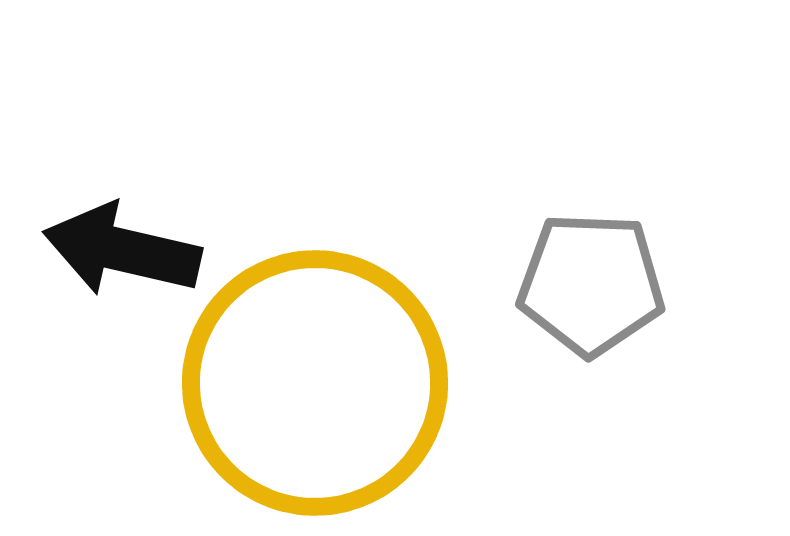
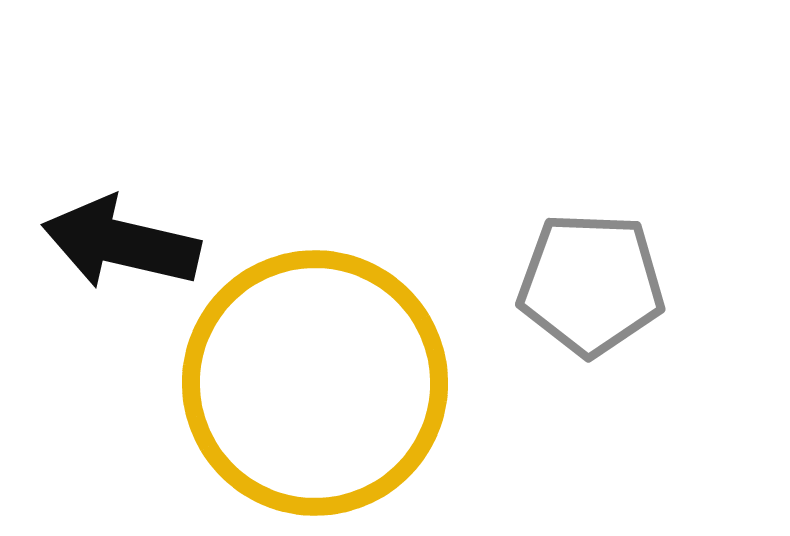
black arrow: moved 1 px left, 7 px up
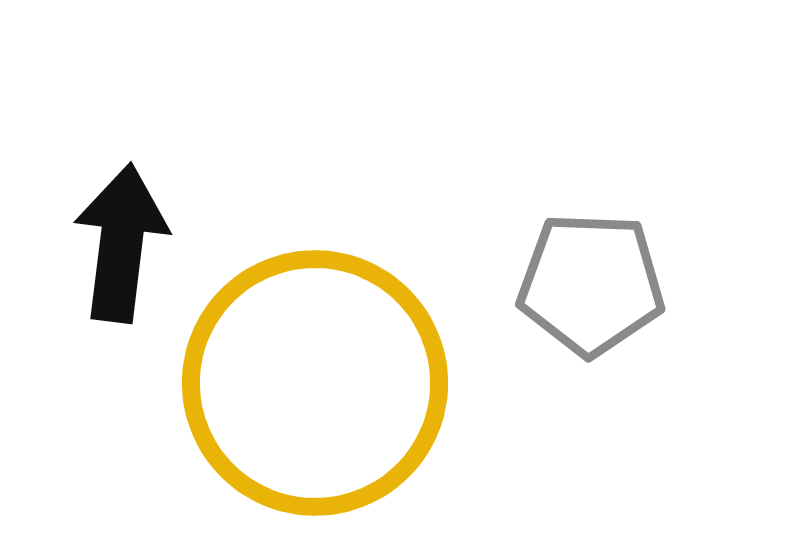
black arrow: rotated 84 degrees clockwise
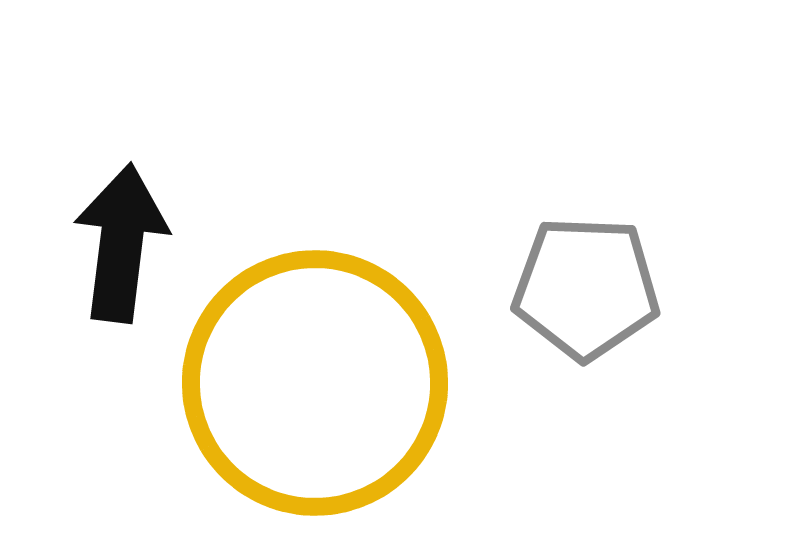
gray pentagon: moved 5 px left, 4 px down
